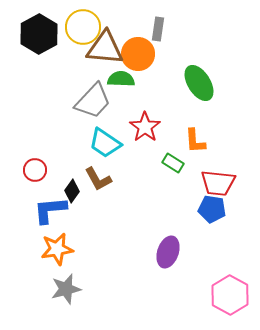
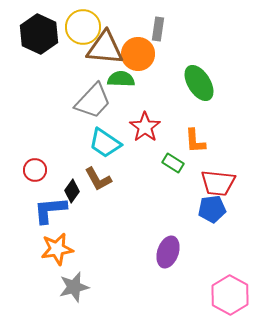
black hexagon: rotated 6 degrees counterclockwise
blue pentagon: rotated 16 degrees counterclockwise
gray star: moved 8 px right, 2 px up
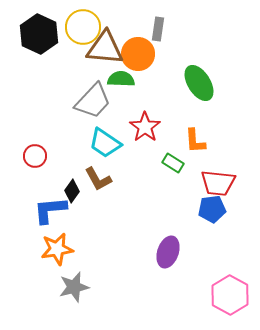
red circle: moved 14 px up
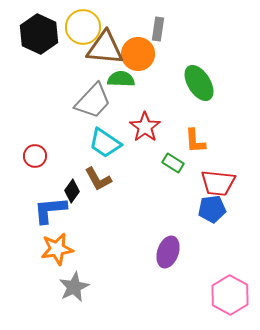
gray star: rotated 12 degrees counterclockwise
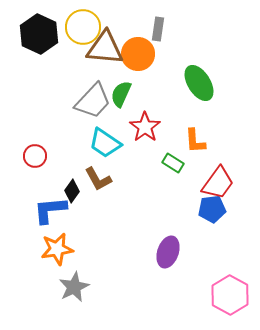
green semicircle: moved 15 px down; rotated 68 degrees counterclockwise
red trapezoid: rotated 60 degrees counterclockwise
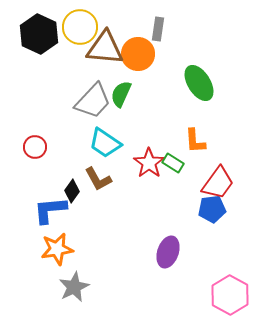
yellow circle: moved 3 px left
red star: moved 4 px right, 36 px down
red circle: moved 9 px up
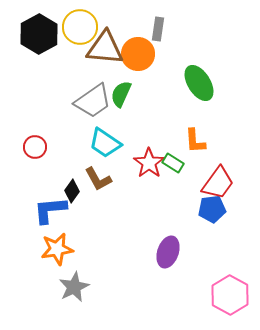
black hexagon: rotated 6 degrees clockwise
gray trapezoid: rotated 12 degrees clockwise
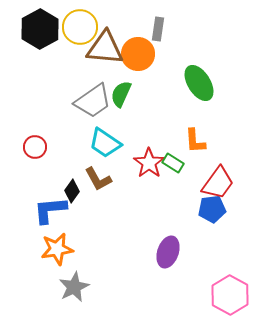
black hexagon: moved 1 px right, 5 px up
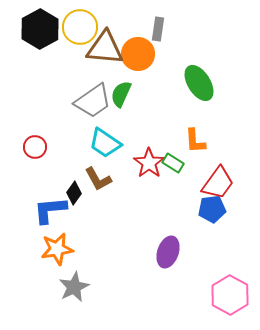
black diamond: moved 2 px right, 2 px down
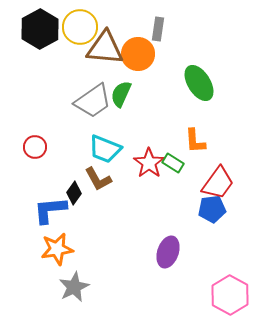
cyan trapezoid: moved 6 px down; rotated 12 degrees counterclockwise
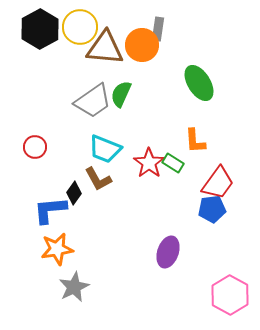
orange circle: moved 4 px right, 9 px up
